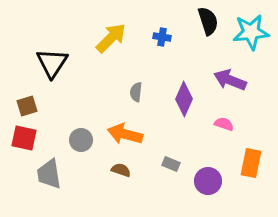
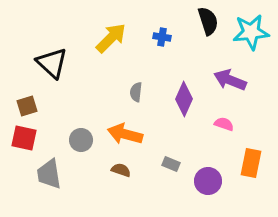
black triangle: rotated 20 degrees counterclockwise
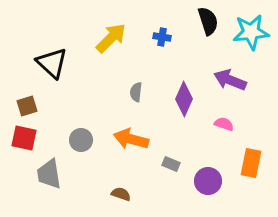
orange arrow: moved 6 px right, 5 px down
brown semicircle: moved 24 px down
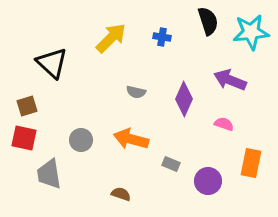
gray semicircle: rotated 84 degrees counterclockwise
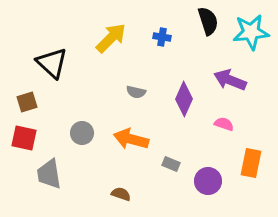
brown square: moved 4 px up
gray circle: moved 1 px right, 7 px up
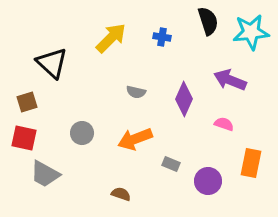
orange arrow: moved 4 px right; rotated 36 degrees counterclockwise
gray trapezoid: moved 4 px left; rotated 52 degrees counterclockwise
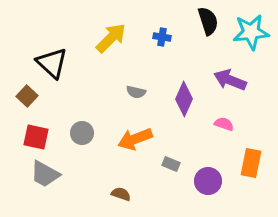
brown square: moved 6 px up; rotated 30 degrees counterclockwise
red square: moved 12 px right, 1 px up
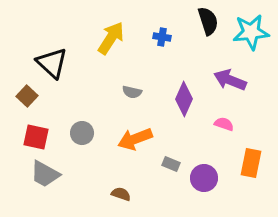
yellow arrow: rotated 12 degrees counterclockwise
gray semicircle: moved 4 px left
purple circle: moved 4 px left, 3 px up
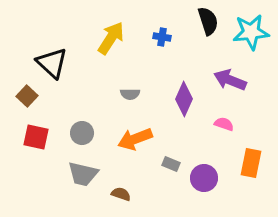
gray semicircle: moved 2 px left, 2 px down; rotated 12 degrees counterclockwise
gray trapezoid: moved 38 px right; rotated 16 degrees counterclockwise
